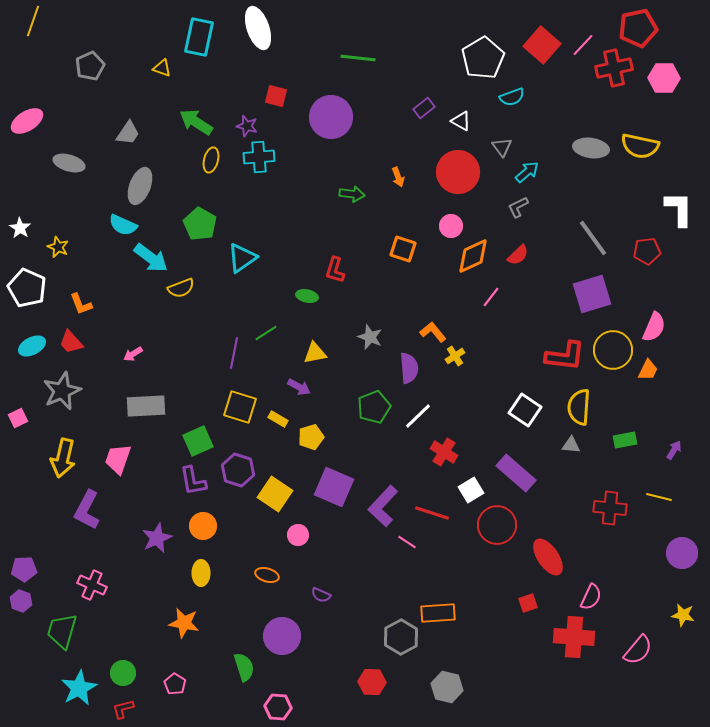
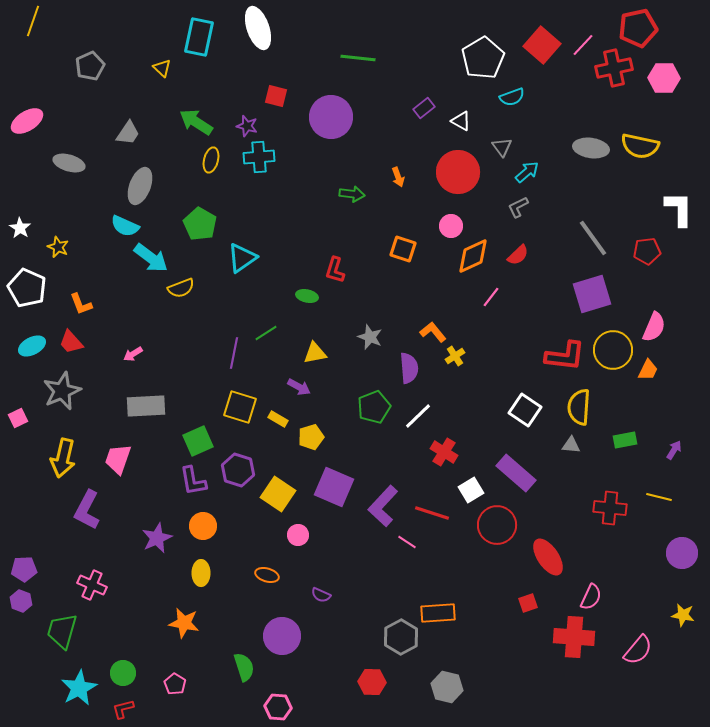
yellow triangle at (162, 68): rotated 24 degrees clockwise
cyan semicircle at (123, 225): moved 2 px right, 1 px down
yellow square at (275, 494): moved 3 px right
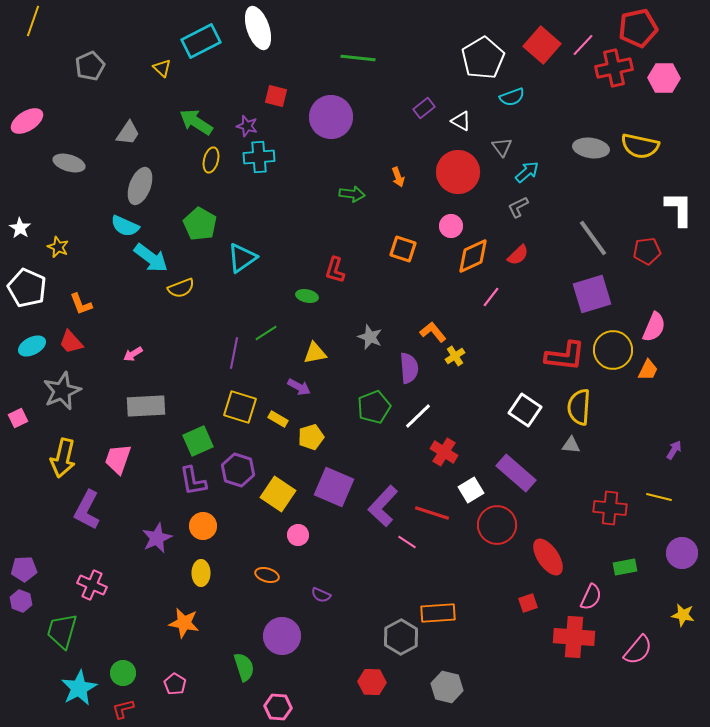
cyan rectangle at (199, 37): moved 2 px right, 4 px down; rotated 51 degrees clockwise
green rectangle at (625, 440): moved 127 px down
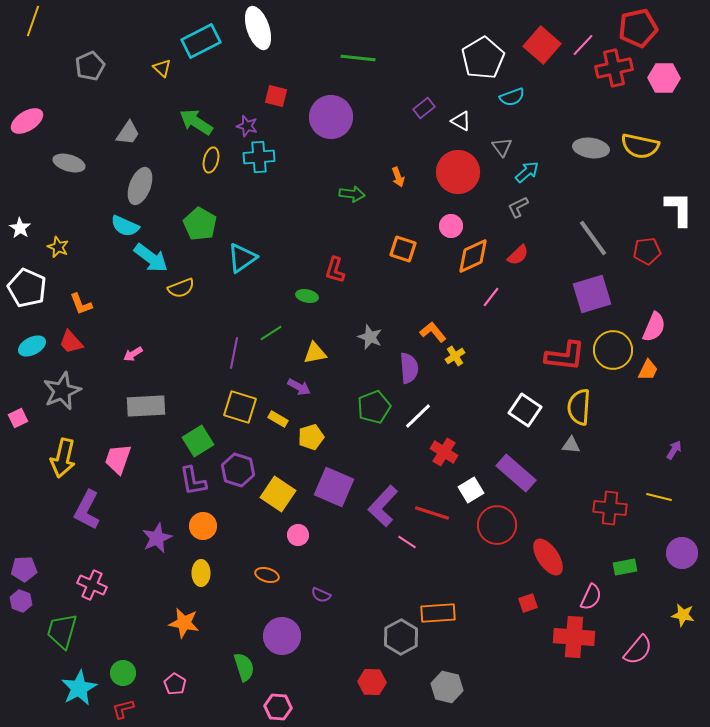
green line at (266, 333): moved 5 px right
green square at (198, 441): rotated 8 degrees counterclockwise
